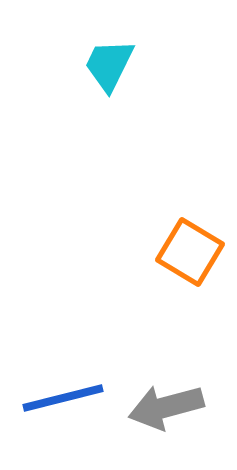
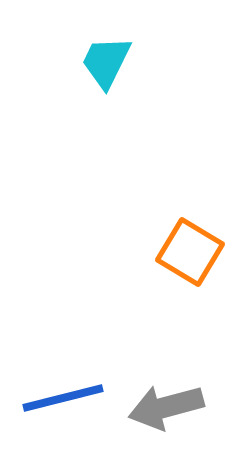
cyan trapezoid: moved 3 px left, 3 px up
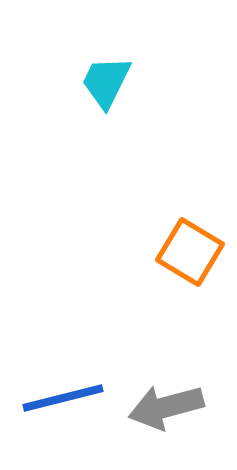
cyan trapezoid: moved 20 px down
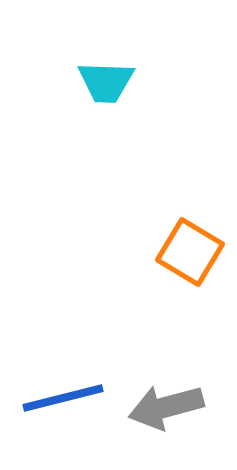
cyan trapezoid: rotated 114 degrees counterclockwise
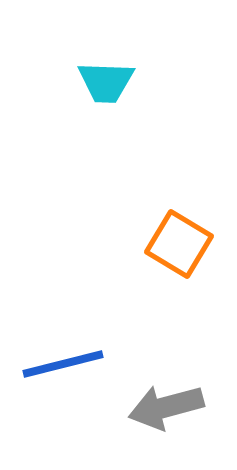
orange square: moved 11 px left, 8 px up
blue line: moved 34 px up
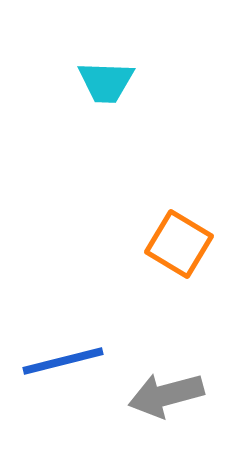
blue line: moved 3 px up
gray arrow: moved 12 px up
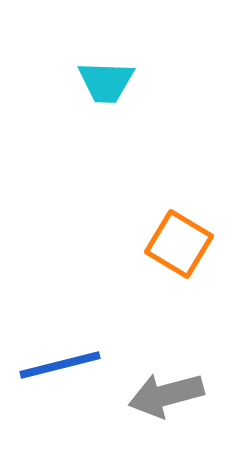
blue line: moved 3 px left, 4 px down
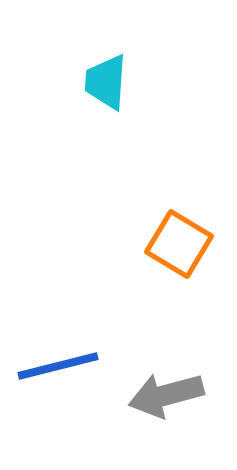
cyan trapezoid: rotated 92 degrees clockwise
blue line: moved 2 px left, 1 px down
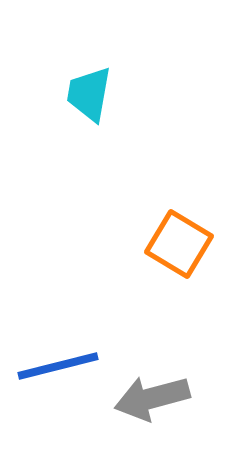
cyan trapezoid: moved 17 px left, 12 px down; rotated 6 degrees clockwise
gray arrow: moved 14 px left, 3 px down
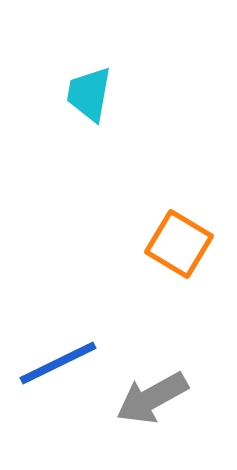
blue line: moved 3 px up; rotated 12 degrees counterclockwise
gray arrow: rotated 14 degrees counterclockwise
